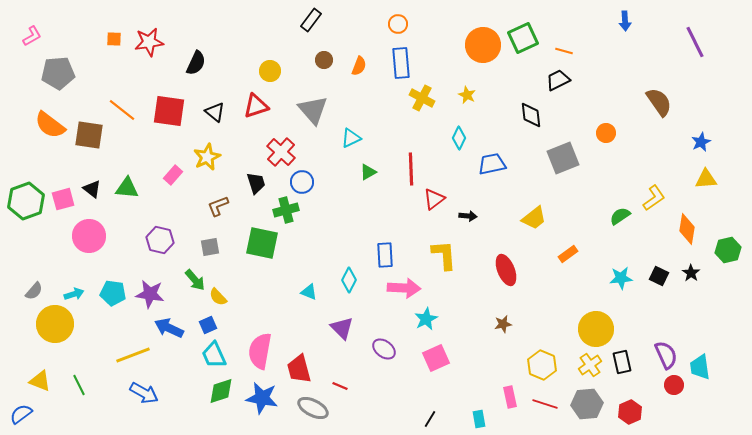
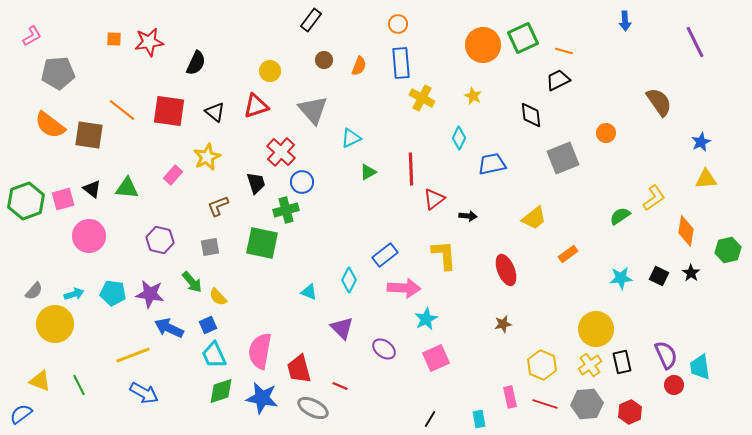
yellow star at (467, 95): moved 6 px right, 1 px down
orange diamond at (687, 229): moved 1 px left, 2 px down
blue rectangle at (385, 255): rotated 55 degrees clockwise
green arrow at (195, 280): moved 3 px left, 2 px down
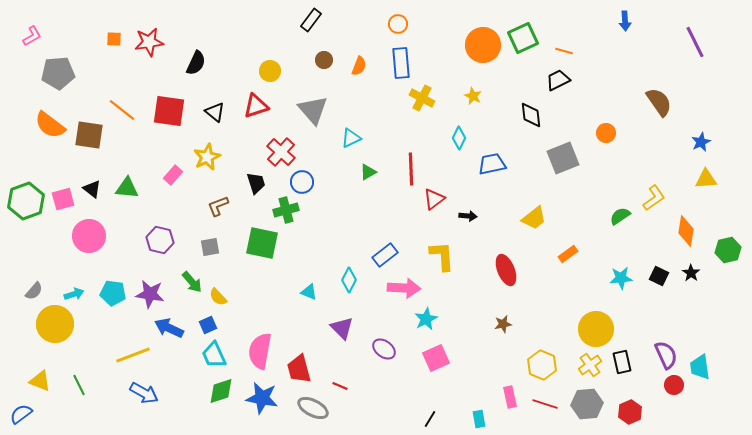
yellow L-shape at (444, 255): moved 2 px left, 1 px down
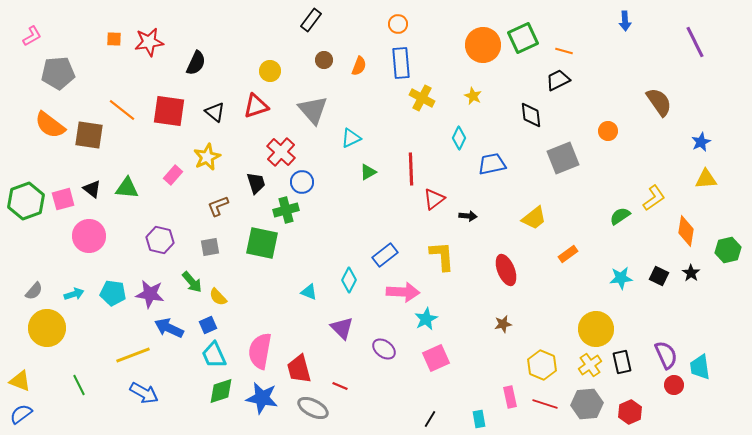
orange circle at (606, 133): moved 2 px right, 2 px up
pink arrow at (404, 288): moved 1 px left, 4 px down
yellow circle at (55, 324): moved 8 px left, 4 px down
yellow triangle at (40, 381): moved 20 px left
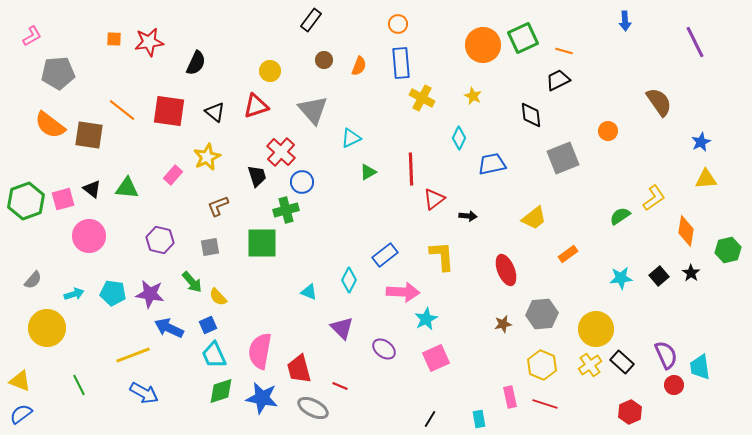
black trapezoid at (256, 183): moved 1 px right, 7 px up
green square at (262, 243): rotated 12 degrees counterclockwise
black square at (659, 276): rotated 24 degrees clockwise
gray semicircle at (34, 291): moved 1 px left, 11 px up
black rectangle at (622, 362): rotated 35 degrees counterclockwise
gray hexagon at (587, 404): moved 45 px left, 90 px up
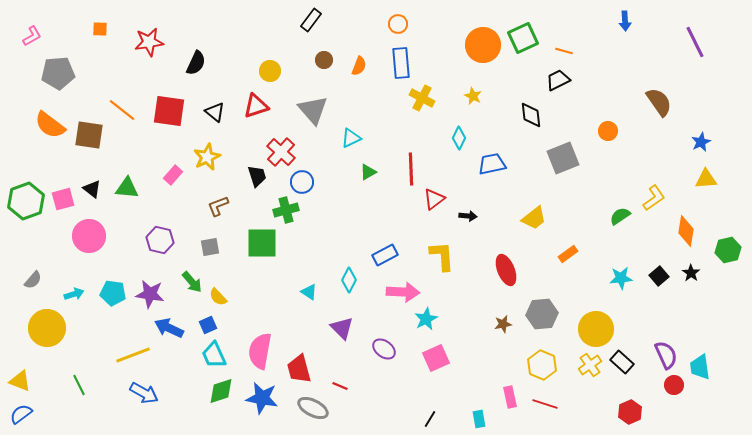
orange square at (114, 39): moved 14 px left, 10 px up
blue rectangle at (385, 255): rotated 10 degrees clockwise
cyan triangle at (309, 292): rotated 12 degrees clockwise
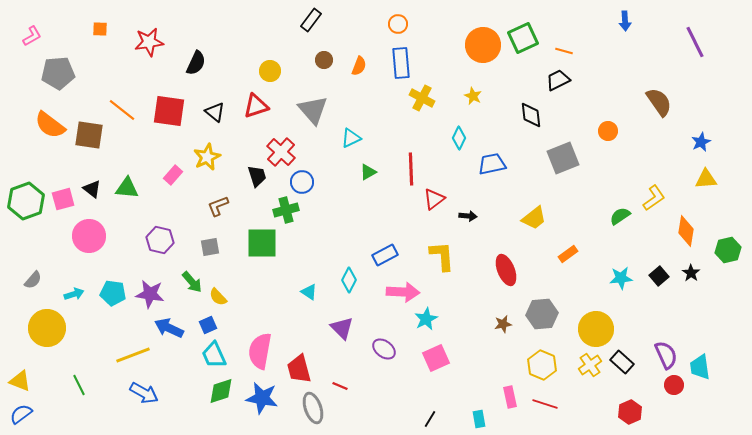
gray ellipse at (313, 408): rotated 44 degrees clockwise
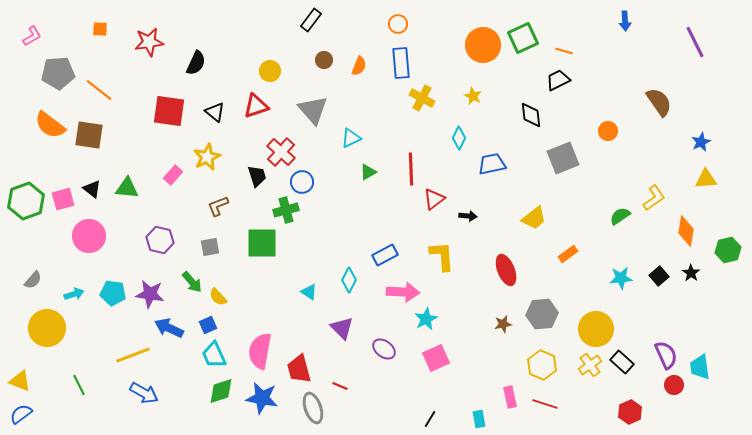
orange line at (122, 110): moved 23 px left, 20 px up
